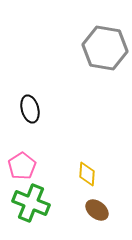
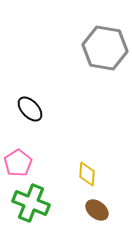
black ellipse: rotated 28 degrees counterclockwise
pink pentagon: moved 4 px left, 3 px up
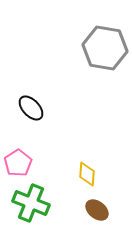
black ellipse: moved 1 px right, 1 px up
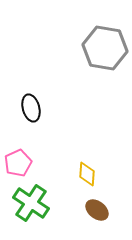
black ellipse: rotated 28 degrees clockwise
pink pentagon: rotated 8 degrees clockwise
green cross: rotated 12 degrees clockwise
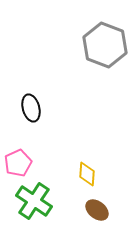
gray hexagon: moved 3 px up; rotated 12 degrees clockwise
green cross: moved 3 px right, 2 px up
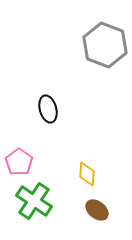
black ellipse: moved 17 px right, 1 px down
pink pentagon: moved 1 px right, 1 px up; rotated 12 degrees counterclockwise
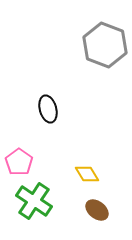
yellow diamond: rotated 35 degrees counterclockwise
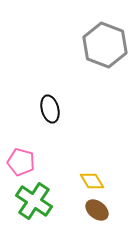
black ellipse: moved 2 px right
pink pentagon: moved 2 px right; rotated 20 degrees counterclockwise
yellow diamond: moved 5 px right, 7 px down
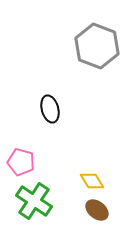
gray hexagon: moved 8 px left, 1 px down
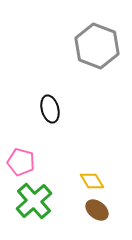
green cross: rotated 15 degrees clockwise
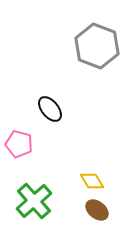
black ellipse: rotated 24 degrees counterclockwise
pink pentagon: moved 2 px left, 18 px up
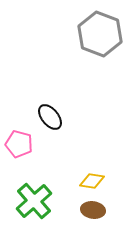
gray hexagon: moved 3 px right, 12 px up
black ellipse: moved 8 px down
yellow diamond: rotated 50 degrees counterclockwise
brown ellipse: moved 4 px left; rotated 30 degrees counterclockwise
